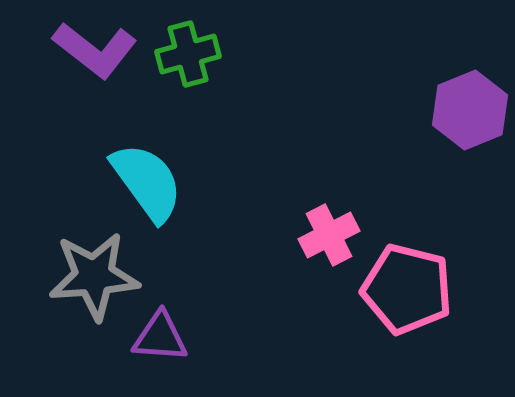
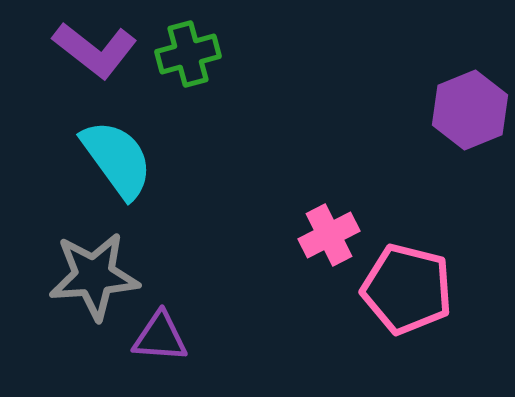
cyan semicircle: moved 30 px left, 23 px up
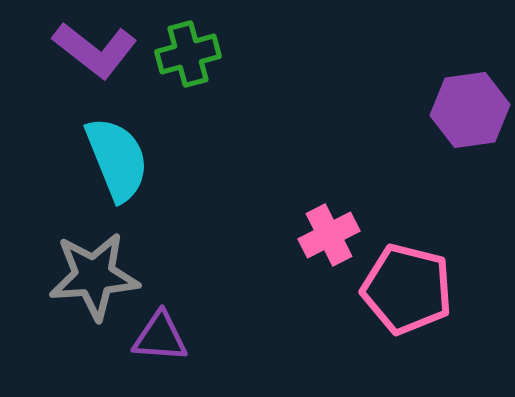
purple hexagon: rotated 14 degrees clockwise
cyan semicircle: rotated 14 degrees clockwise
